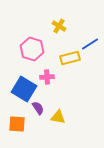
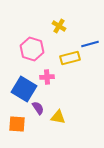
blue line: rotated 18 degrees clockwise
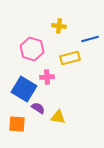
yellow cross: rotated 24 degrees counterclockwise
blue line: moved 5 px up
purple semicircle: rotated 24 degrees counterclockwise
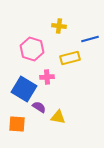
purple semicircle: moved 1 px right, 1 px up
